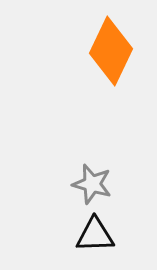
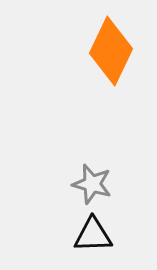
black triangle: moved 2 px left
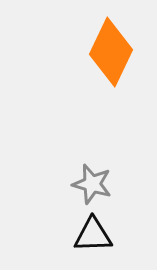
orange diamond: moved 1 px down
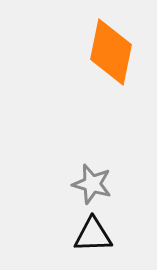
orange diamond: rotated 14 degrees counterclockwise
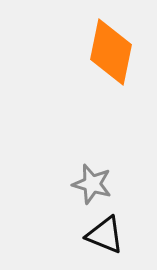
black triangle: moved 12 px right; rotated 24 degrees clockwise
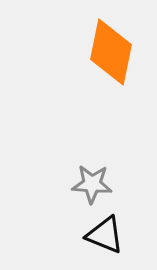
gray star: rotated 12 degrees counterclockwise
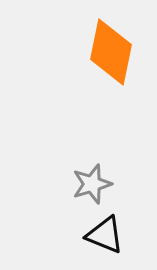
gray star: rotated 21 degrees counterclockwise
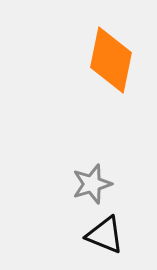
orange diamond: moved 8 px down
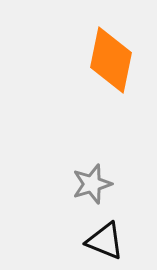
black triangle: moved 6 px down
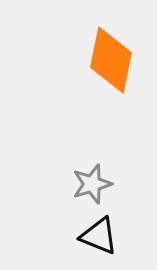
black triangle: moved 6 px left, 5 px up
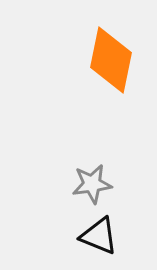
gray star: rotated 9 degrees clockwise
